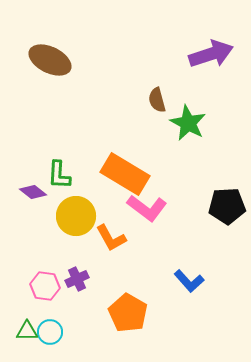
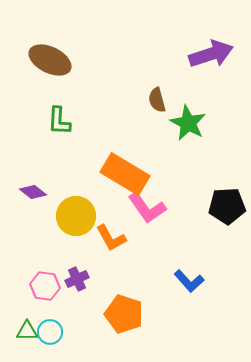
green L-shape: moved 54 px up
pink L-shape: rotated 18 degrees clockwise
orange pentagon: moved 4 px left, 1 px down; rotated 12 degrees counterclockwise
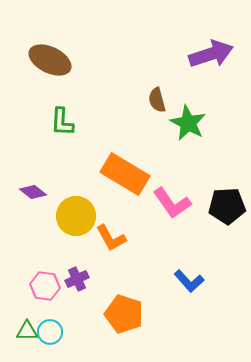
green L-shape: moved 3 px right, 1 px down
pink L-shape: moved 25 px right, 5 px up
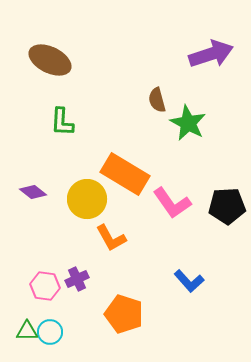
yellow circle: moved 11 px right, 17 px up
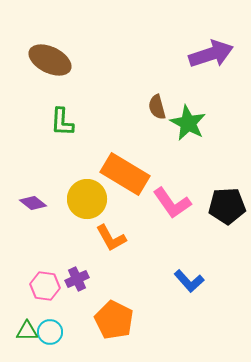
brown semicircle: moved 7 px down
purple diamond: moved 11 px down
orange pentagon: moved 10 px left, 6 px down; rotated 9 degrees clockwise
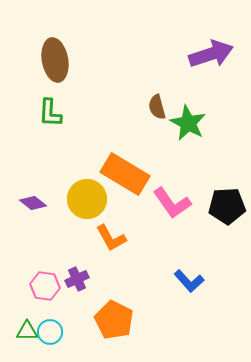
brown ellipse: moved 5 px right; rotated 54 degrees clockwise
green L-shape: moved 12 px left, 9 px up
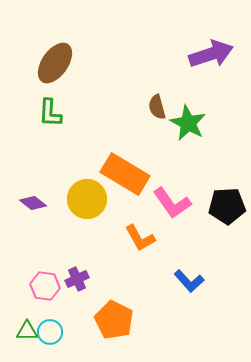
brown ellipse: moved 3 px down; rotated 45 degrees clockwise
orange L-shape: moved 29 px right
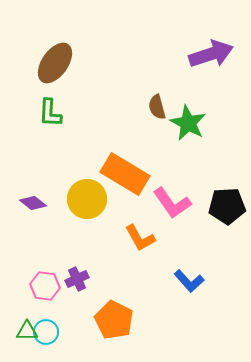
cyan circle: moved 4 px left
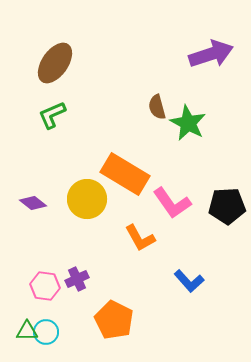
green L-shape: moved 2 px right, 2 px down; rotated 64 degrees clockwise
